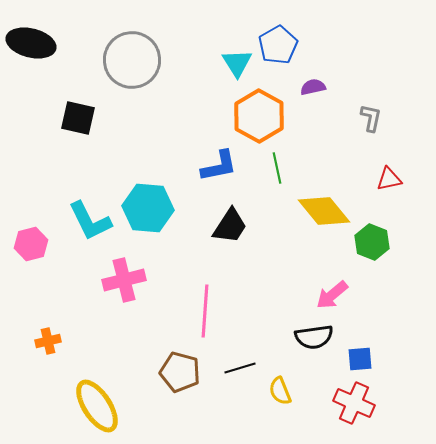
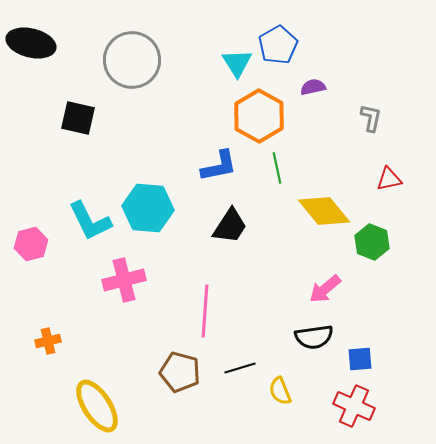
pink arrow: moved 7 px left, 6 px up
red cross: moved 3 px down
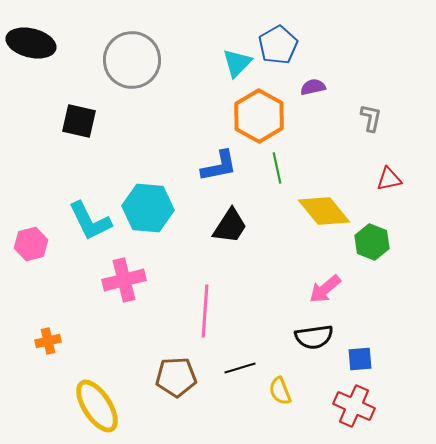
cyan triangle: rotated 16 degrees clockwise
black square: moved 1 px right, 3 px down
brown pentagon: moved 4 px left, 5 px down; rotated 18 degrees counterclockwise
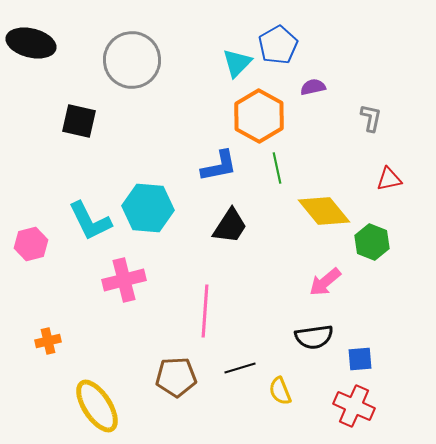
pink arrow: moved 7 px up
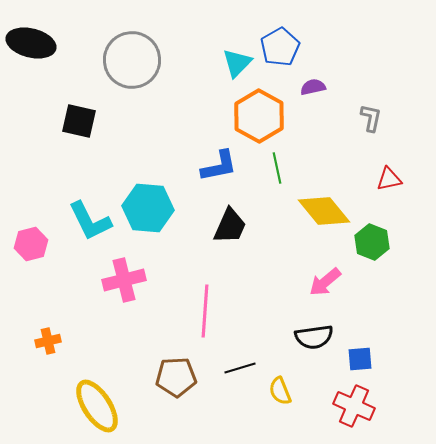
blue pentagon: moved 2 px right, 2 px down
black trapezoid: rotated 9 degrees counterclockwise
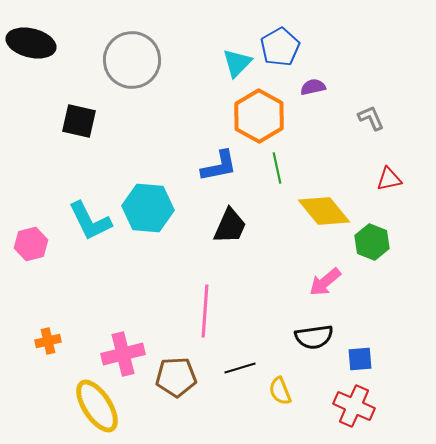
gray L-shape: rotated 36 degrees counterclockwise
pink cross: moved 1 px left, 74 px down
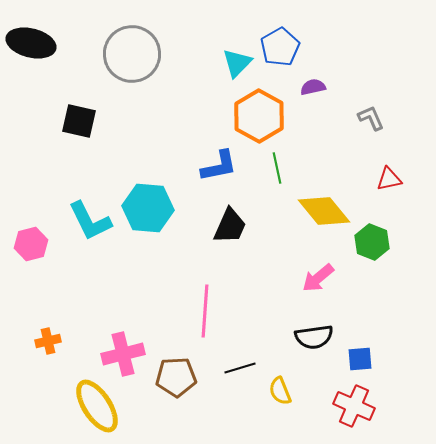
gray circle: moved 6 px up
pink arrow: moved 7 px left, 4 px up
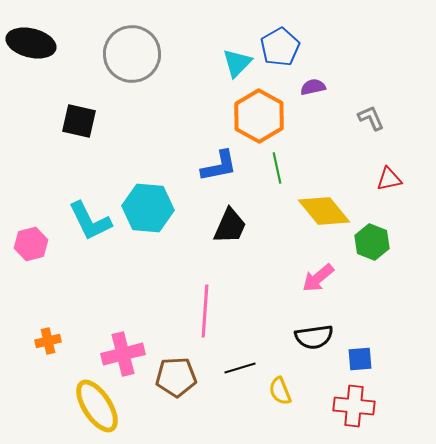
red cross: rotated 18 degrees counterclockwise
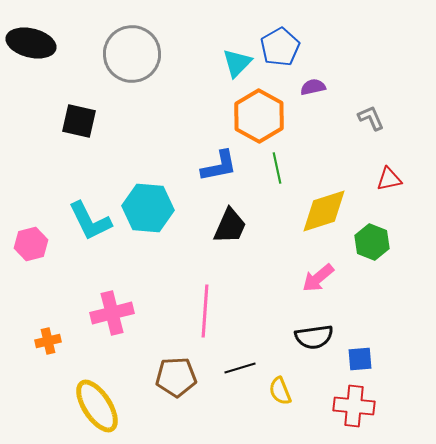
yellow diamond: rotated 68 degrees counterclockwise
pink cross: moved 11 px left, 41 px up
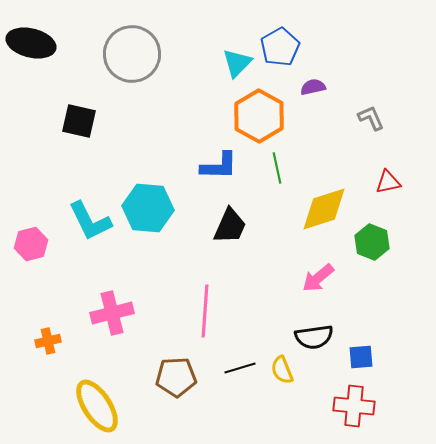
blue L-shape: rotated 12 degrees clockwise
red triangle: moved 1 px left, 3 px down
yellow diamond: moved 2 px up
blue square: moved 1 px right, 2 px up
yellow semicircle: moved 2 px right, 21 px up
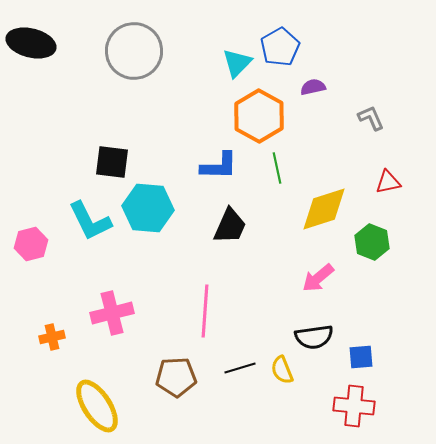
gray circle: moved 2 px right, 3 px up
black square: moved 33 px right, 41 px down; rotated 6 degrees counterclockwise
orange cross: moved 4 px right, 4 px up
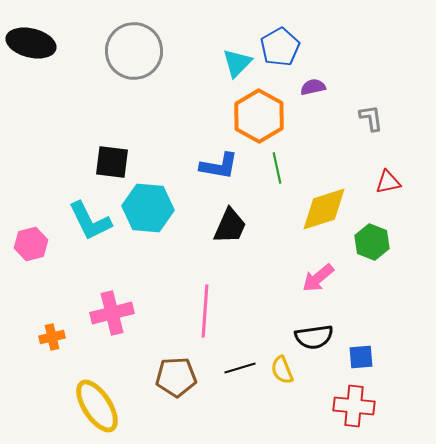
gray L-shape: rotated 16 degrees clockwise
blue L-shape: rotated 9 degrees clockwise
